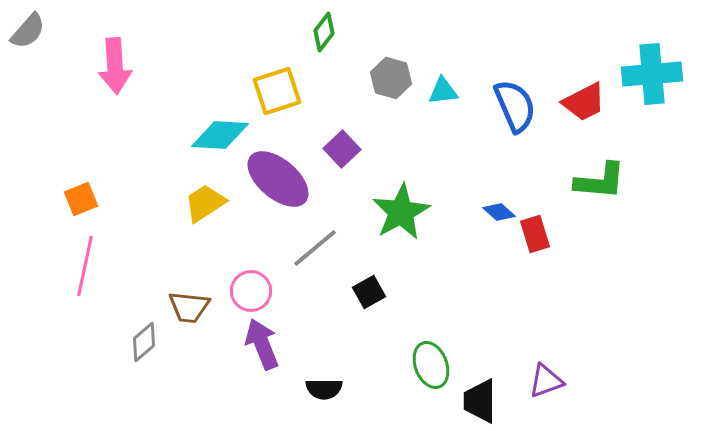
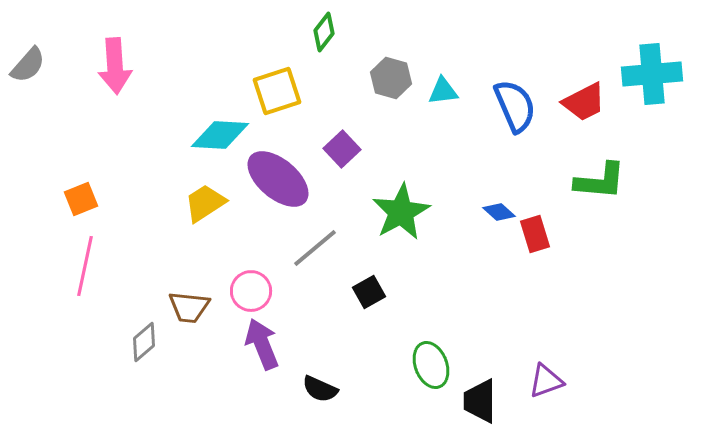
gray semicircle: moved 34 px down
black semicircle: moved 4 px left; rotated 24 degrees clockwise
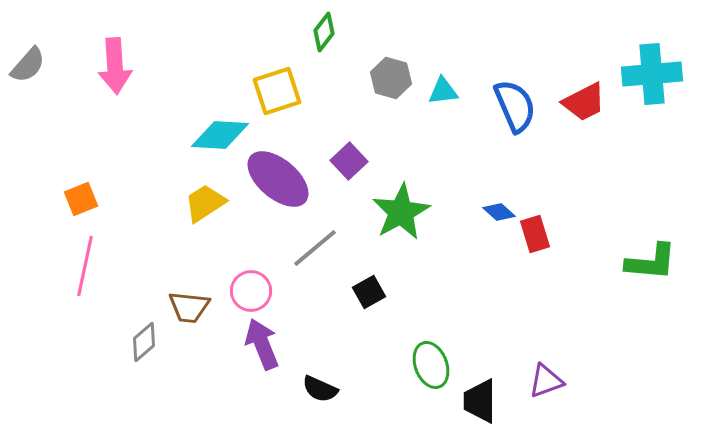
purple square: moved 7 px right, 12 px down
green L-shape: moved 51 px right, 81 px down
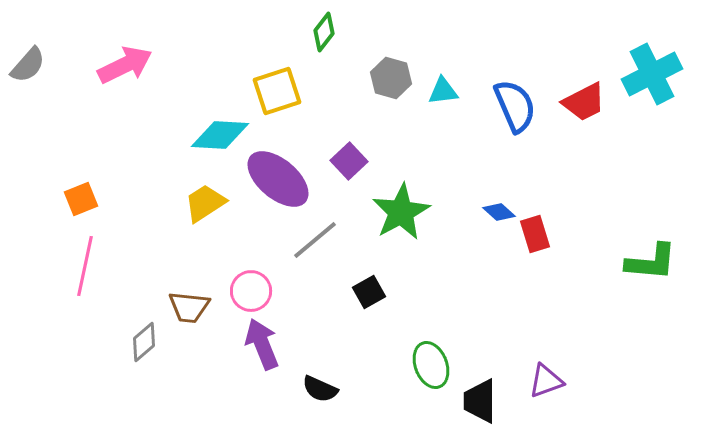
pink arrow: moved 10 px right, 1 px up; rotated 112 degrees counterclockwise
cyan cross: rotated 22 degrees counterclockwise
gray line: moved 8 px up
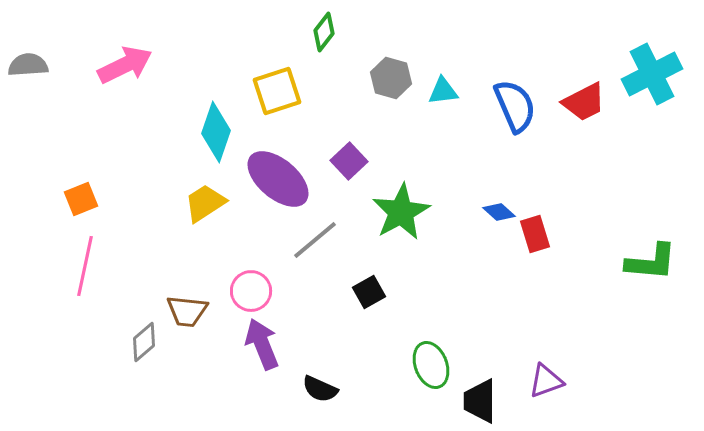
gray semicircle: rotated 135 degrees counterclockwise
cyan diamond: moved 4 px left, 3 px up; rotated 74 degrees counterclockwise
brown trapezoid: moved 2 px left, 4 px down
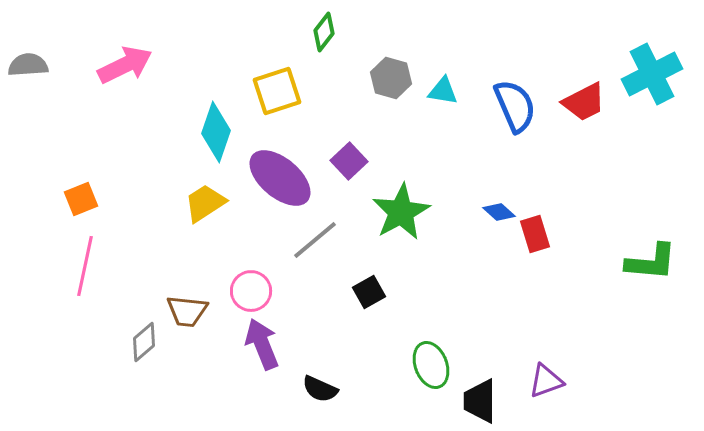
cyan triangle: rotated 16 degrees clockwise
purple ellipse: moved 2 px right, 1 px up
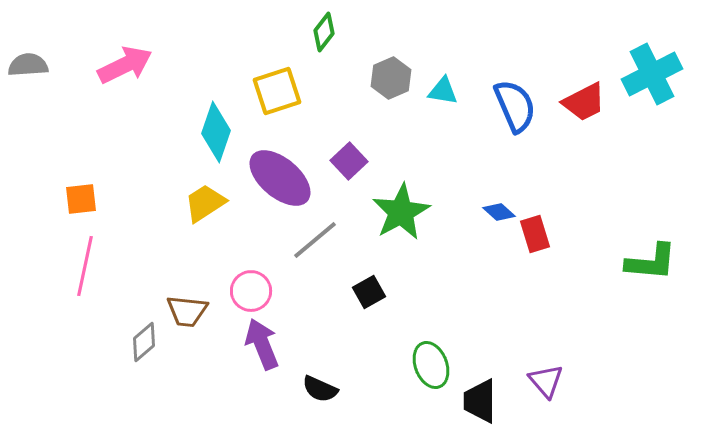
gray hexagon: rotated 21 degrees clockwise
orange square: rotated 16 degrees clockwise
purple triangle: rotated 51 degrees counterclockwise
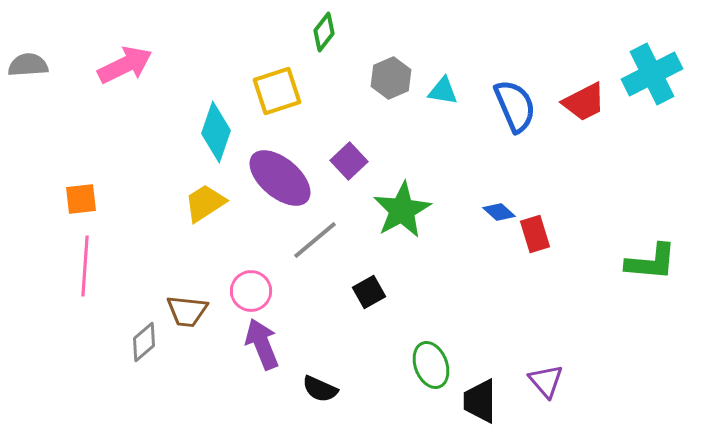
green star: moved 1 px right, 2 px up
pink line: rotated 8 degrees counterclockwise
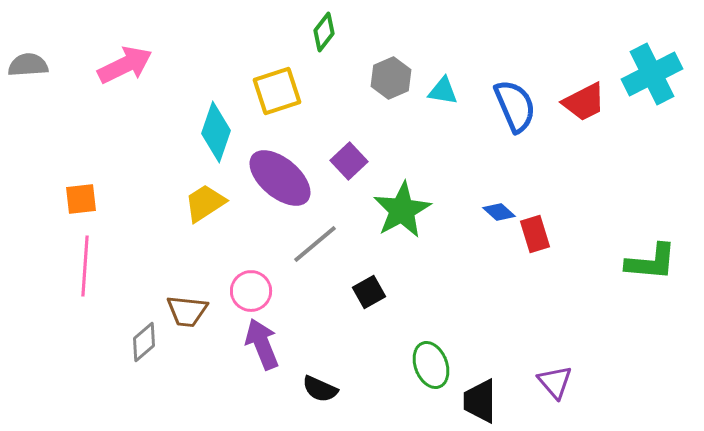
gray line: moved 4 px down
purple triangle: moved 9 px right, 1 px down
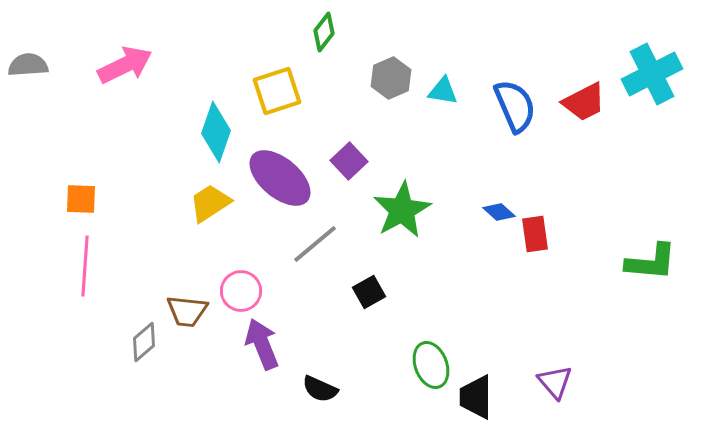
orange square: rotated 8 degrees clockwise
yellow trapezoid: moved 5 px right
red rectangle: rotated 9 degrees clockwise
pink circle: moved 10 px left
black trapezoid: moved 4 px left, 4 px up
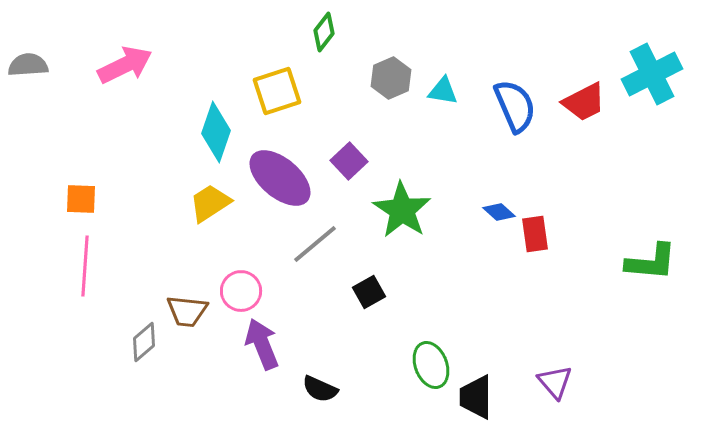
green star: rotated 10 degrees counterclockwise
